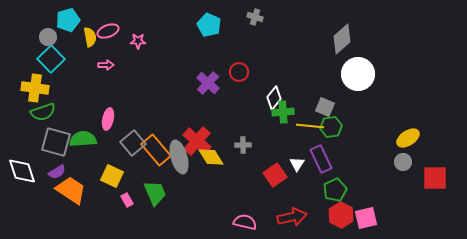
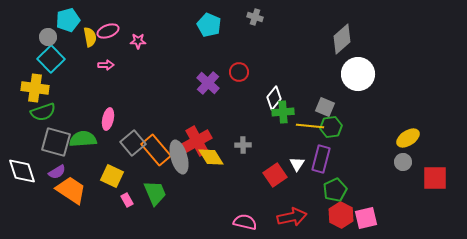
red cross at (197, 141): rotated 20 degrees clockwise
purple rectangle at (321, 159): rotated 40 degrees clockwise
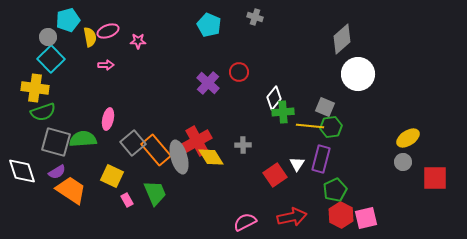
pink semicircle at (245, 222): rotated 40 degrees counterclockwise
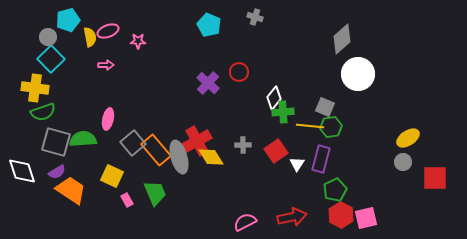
red square at (275, 175): moved 1 px right, 24 px up
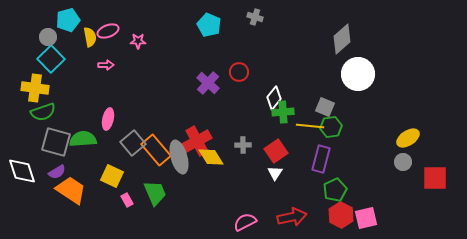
white triangle at (297, 164): moved 22 px left, 9 px down
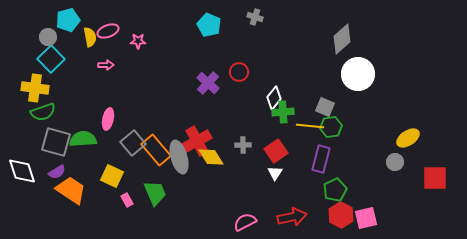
gray circle at (403, 162): moved 8 px left
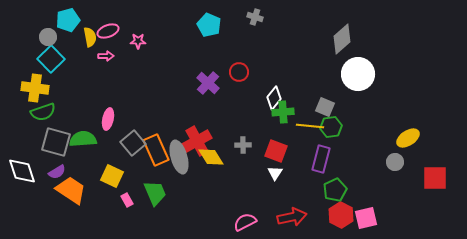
pink arrow at (106, 65): moved 9 px up
orange rectangle at (156, 150): rotated 16 degrees clockwise
red square at (276, 151): rotated 35 degrees counterclockwise
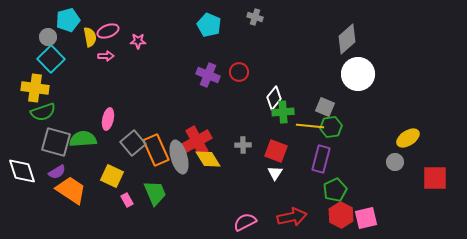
gray diamond at (342, 39): moved 5 px right
purple cross at (208, 83): moved 8 px up; rotated 20 degrees counterclockwise
yellow diamond at (211, 157): moved 3 px left, 2 px down
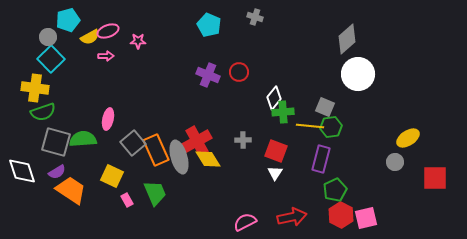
yellow semicircle at (90, 37): rotated 72 degrees clockwise
gray cross at (243, 145): moved 5 px up
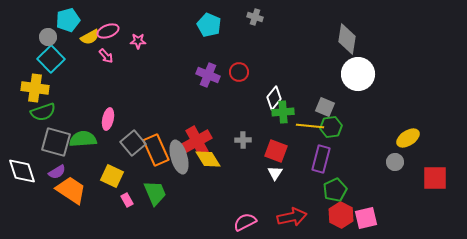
gray diamond at (347, 39): rotated 40 degrees counterclockwise
pink arrow at (106, 56): rotated 49 degrees clockwise
